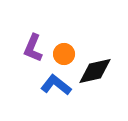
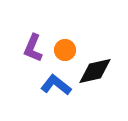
orange circle: moved 1 px right, 4 px up
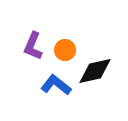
purple L-shape: moved 2 px up
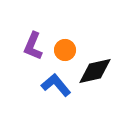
blue L-shape: rotated 12 degrees clockwise
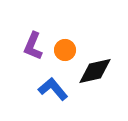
blue L-shape: moved 3 px left, 4 px down
